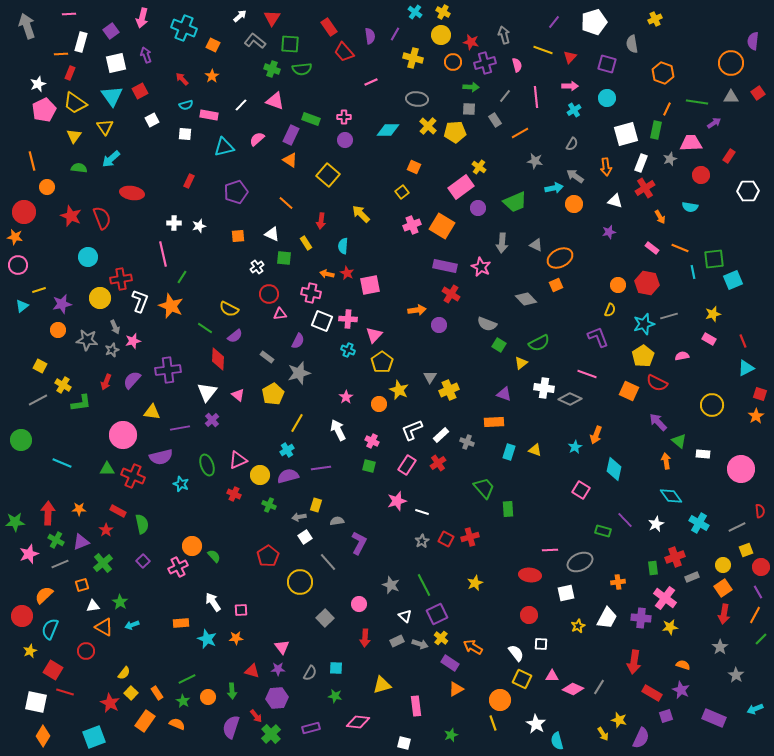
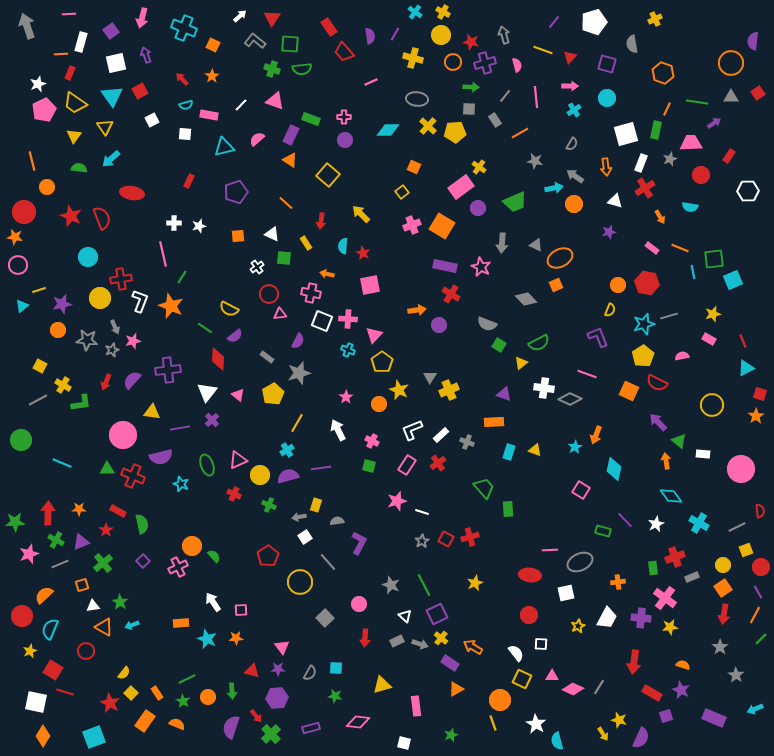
red star at (347, 273): moved 16 px right, 20 px up
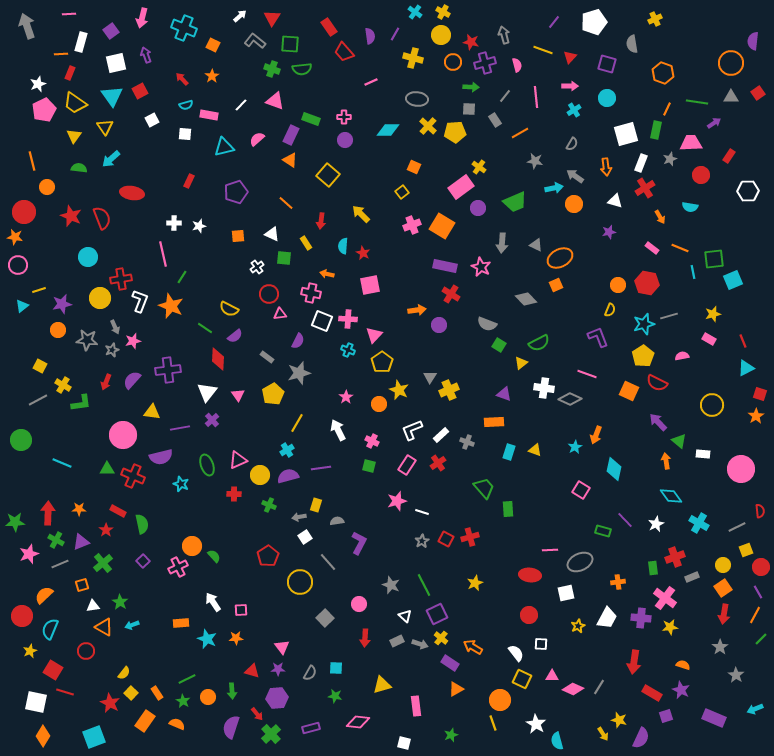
pink triangle at (238, 395): rotated 16 degrees clockwise
red cross at (234, 494): rotated 24 degrees counterclockwise
red arrow at (256, 716): moved 1 px right, 2 px up
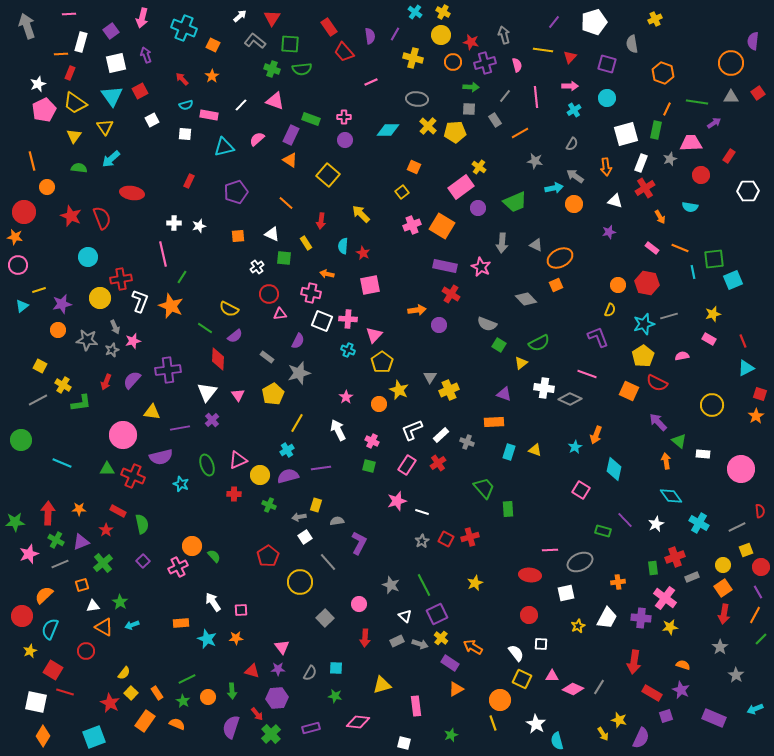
yellow line at (543, 50): rotated 12 degrees counterclockwise
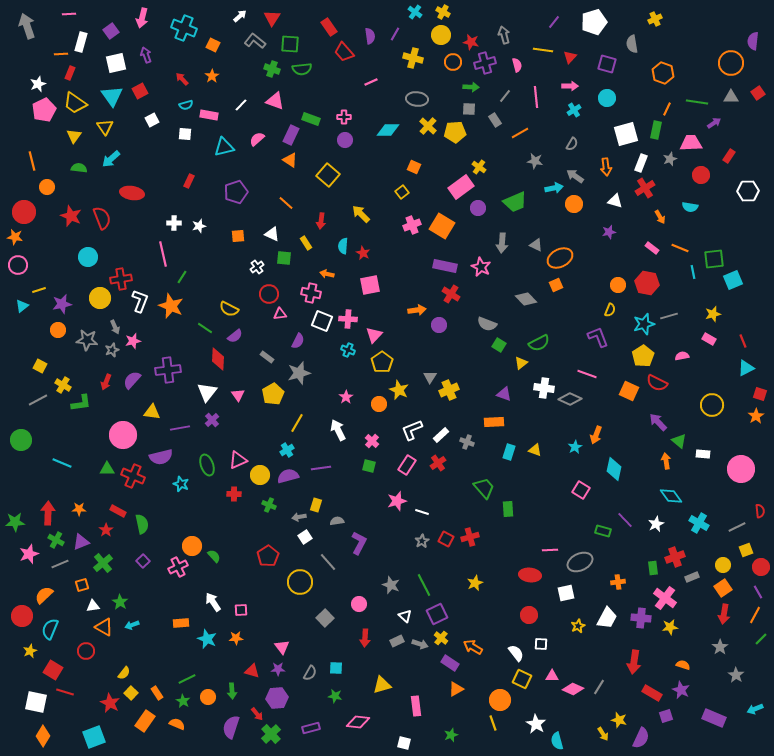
pink cross at (372, 441): rotated 16 degrees clockwise
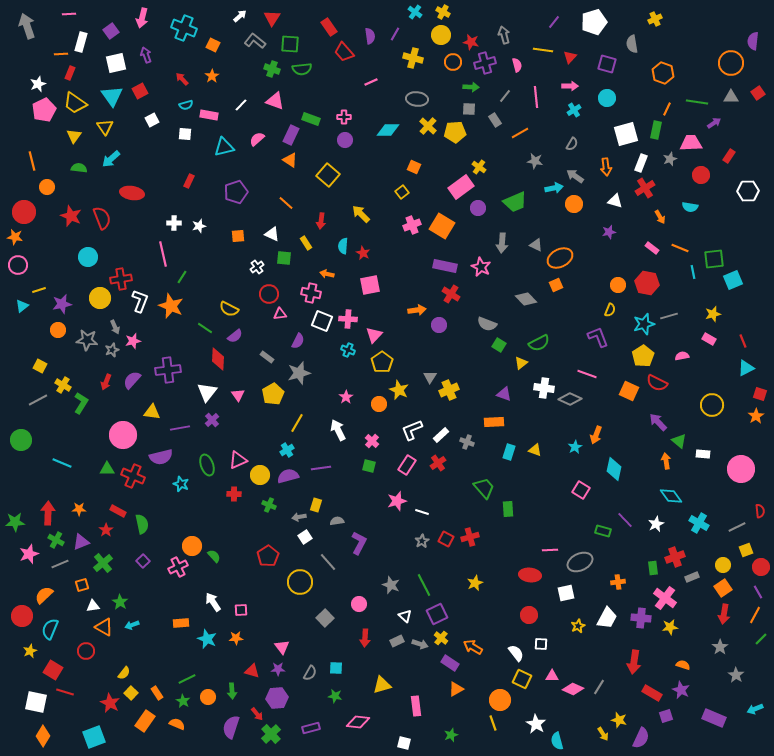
green L-shape at (81, 403): rotated 50 degrees counterclockwise
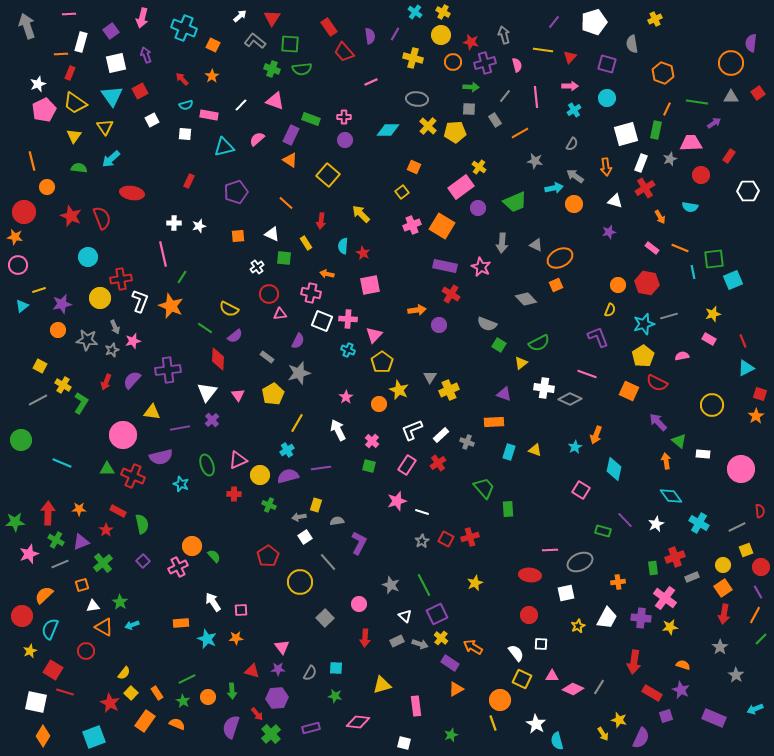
purple semicircle at (753, 41): moved 2 px left, 2 px down
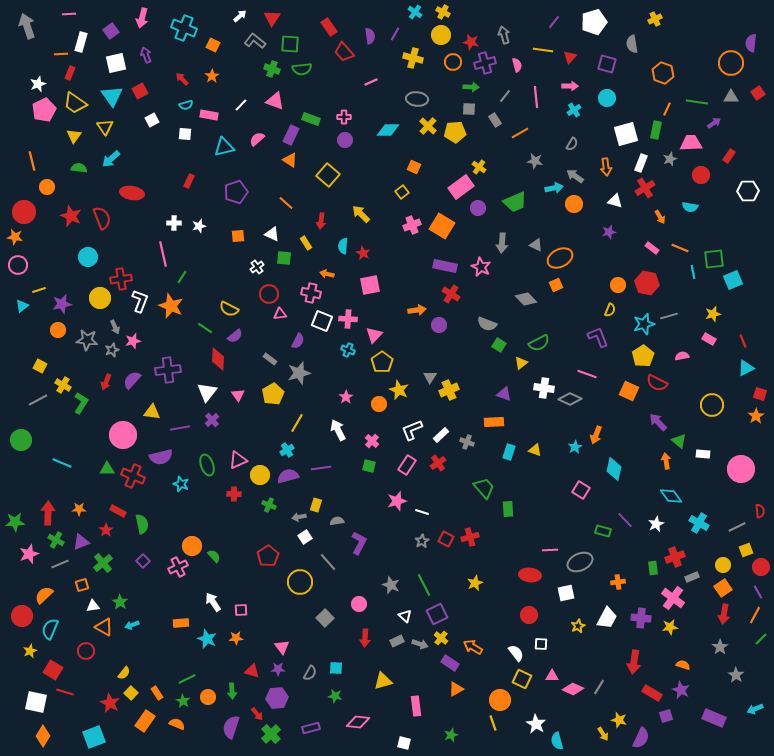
gray rectangle at (267, 357): moved 3 px right, 2 px down
pink cross at (665, 598): moved 8 px right
yellow triangle at (382, 685): moved 1 px right, 4 px up
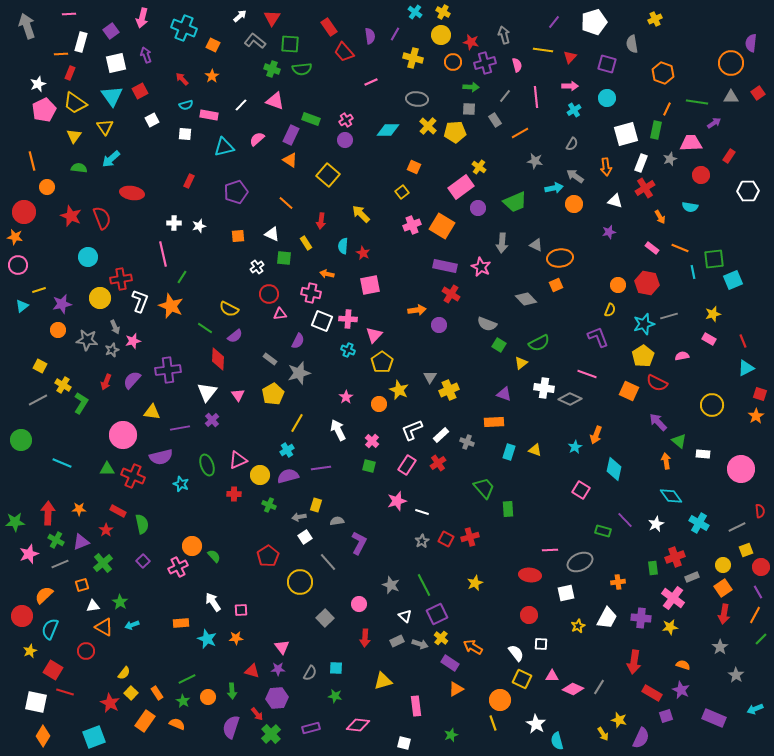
pink cross at (344, 117): moved 2 px right, 3 px down; rotated 32 degrees counterclockwise
orange ellipse at (560, 258): rotated 20 degrees clockwise
pink diamond at (358, 722): moved 3 px down
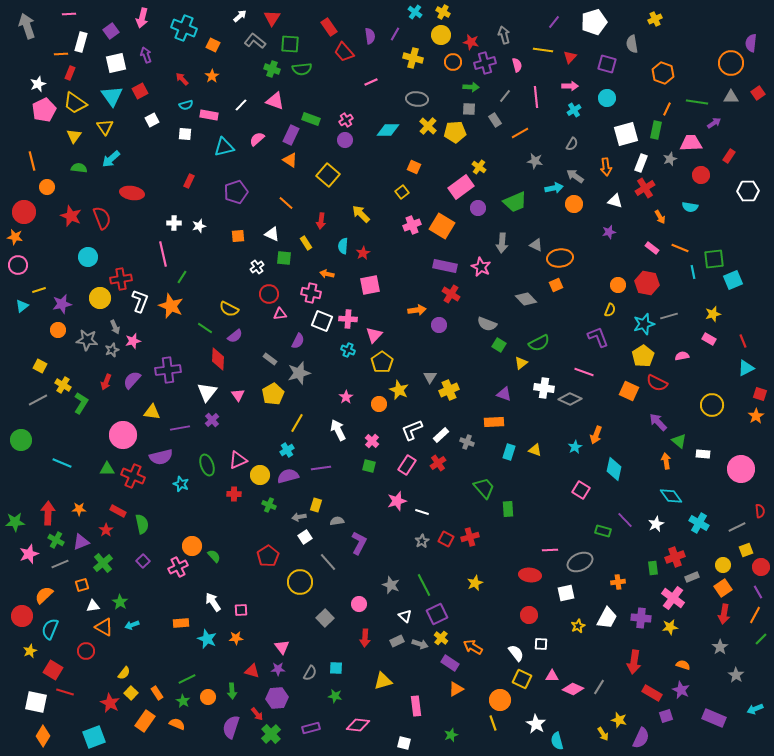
red star at (363, 253): rotated 16 degrees clockwise
pink line at (587, 374): moved 3 px left, 2 px up
